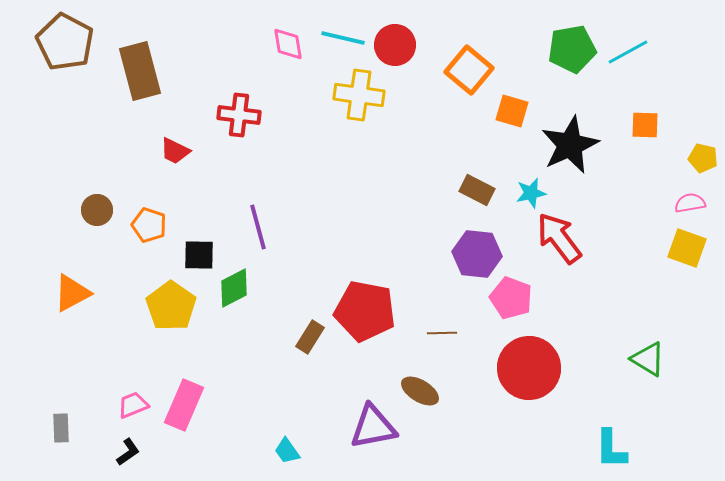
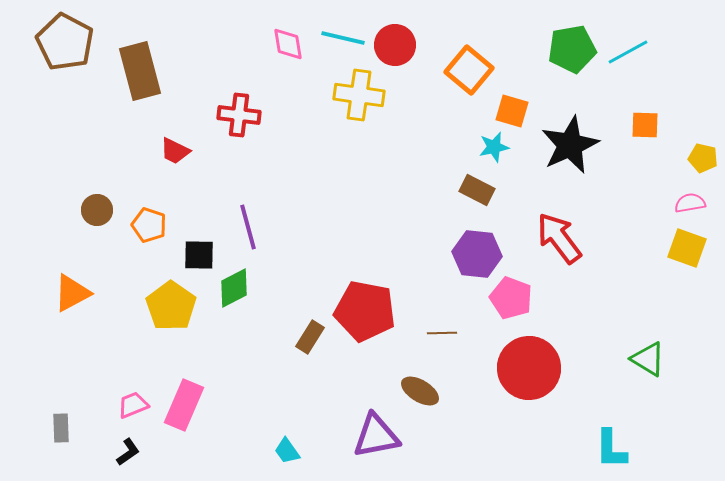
cyan star at (531, 193): moved 37 px left, 46 px up
purple line at (258, 227): moved 10 px left
purple triangle at (373, 427): moved 3 px right, 9 px down
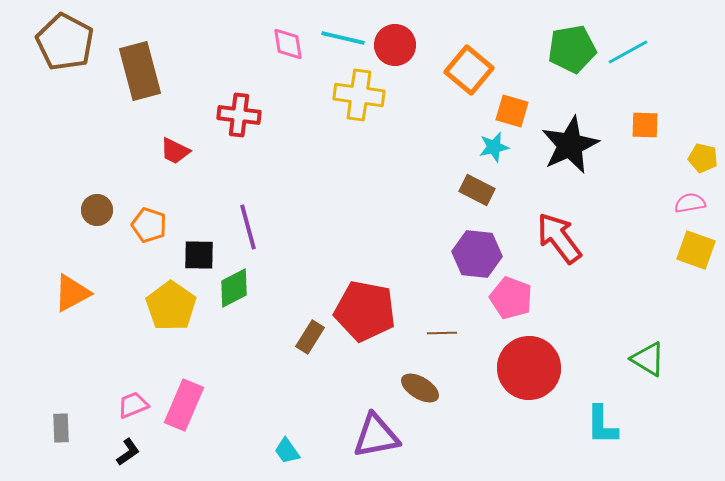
yellow square at (687, 248): moved 9 px right, 2 px down
brown ellipse at (420, 391): moved 3 px up
cyan L-shape at (611, 449): moved 9 px left, 24 px up
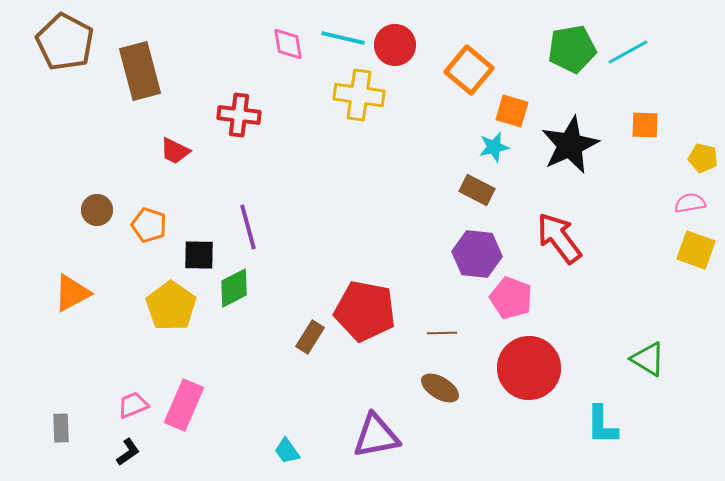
brown ellipse at (420, 388): moved 20 px right
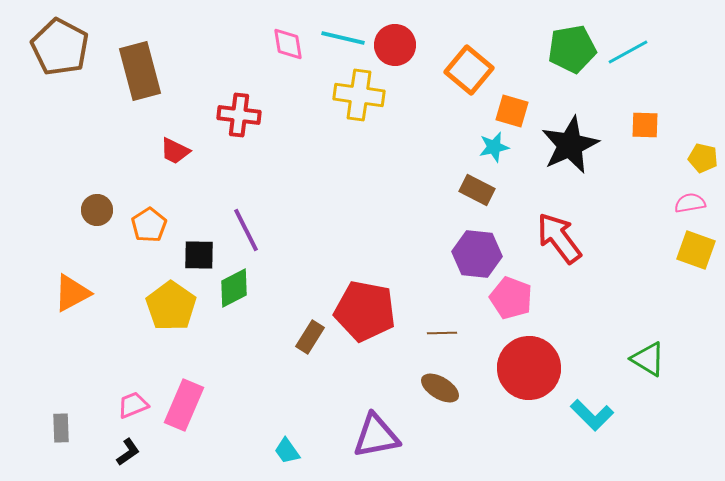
brown pentagon at (65, 42): moved 5 px left, 5 px down
orange pentagon at (149, 225): rotated 20 degrees clockwise
purple line at (248, 227): moved 2 px left, 3 px down; rotated 12 degrees counterclockwise
cyan L-shape at (602, 425): moved 10 px left, 10 px up; rotated 45 degrees counterclockwise
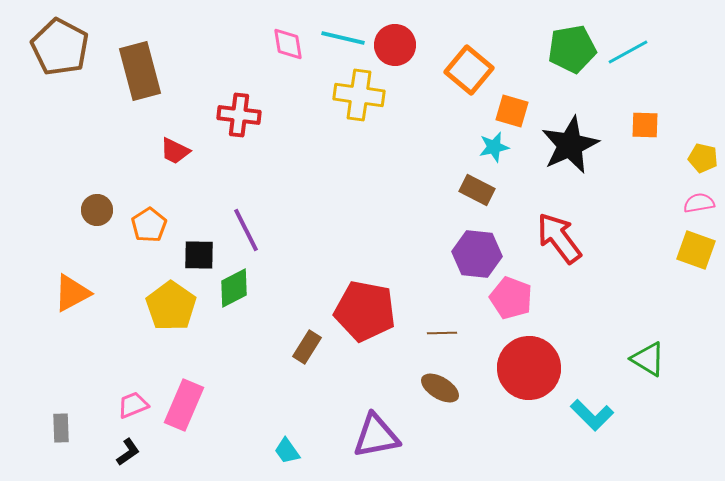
pink semicircle at (690, 203): moved 9 px right
brown rectangle at (310, 337): moved 3 px left, 10 px down
